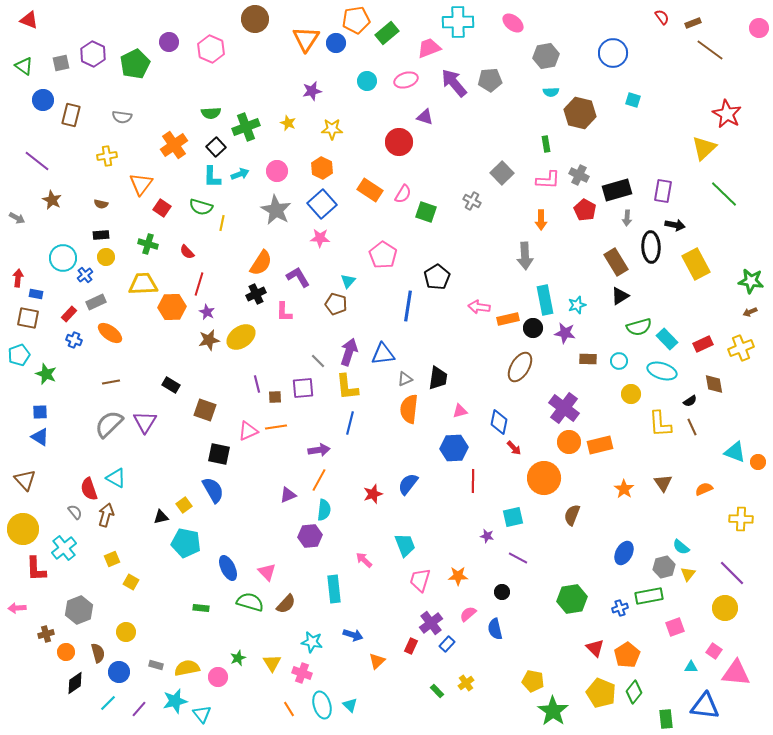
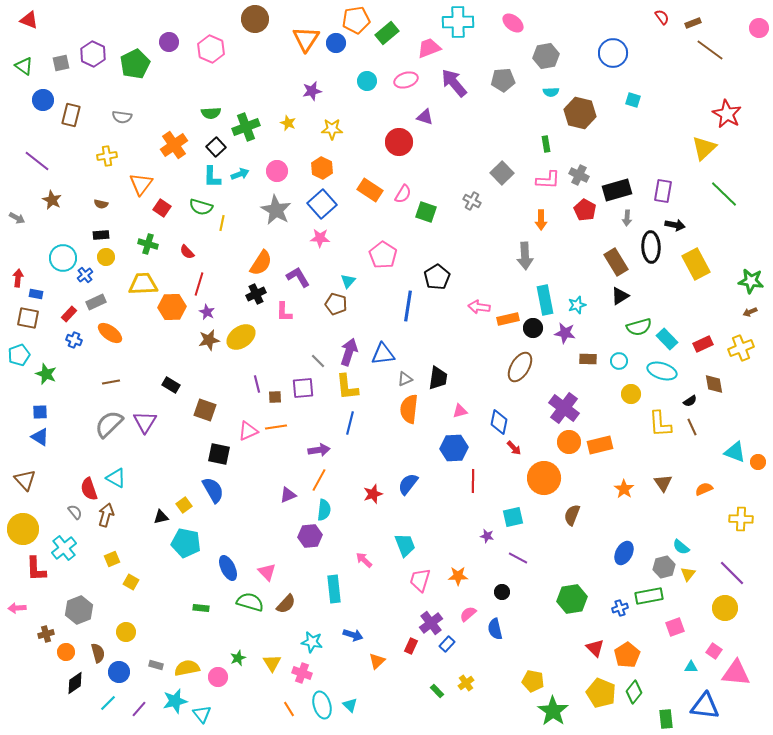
gray pentagon at (490, 80): moved 13 px right
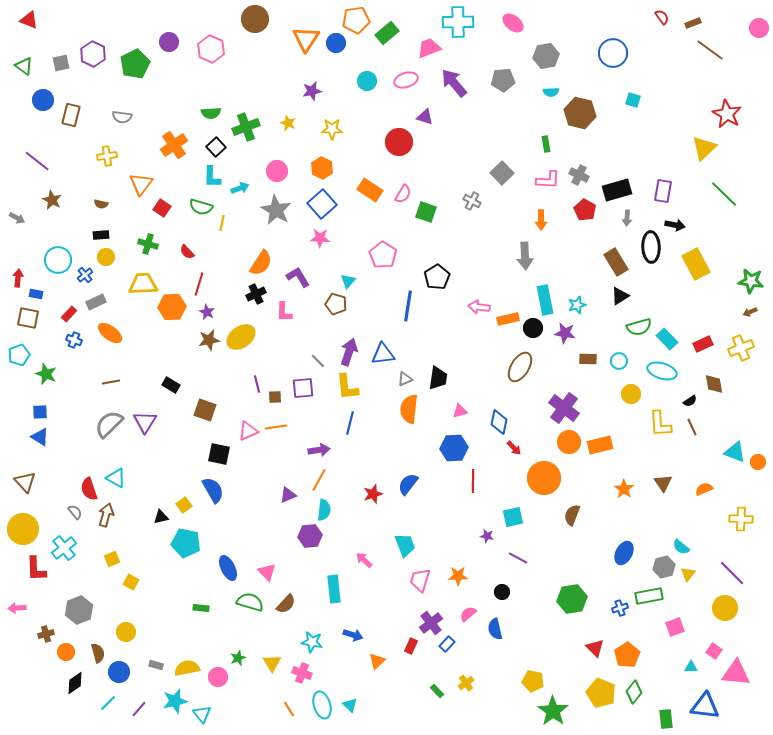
cyan arrow at (240, 174): moved 14 px down
cyan circle at (63, 258): moved 5 px left, 2 px down
brown triangle at (25, 480): moved 2 px down
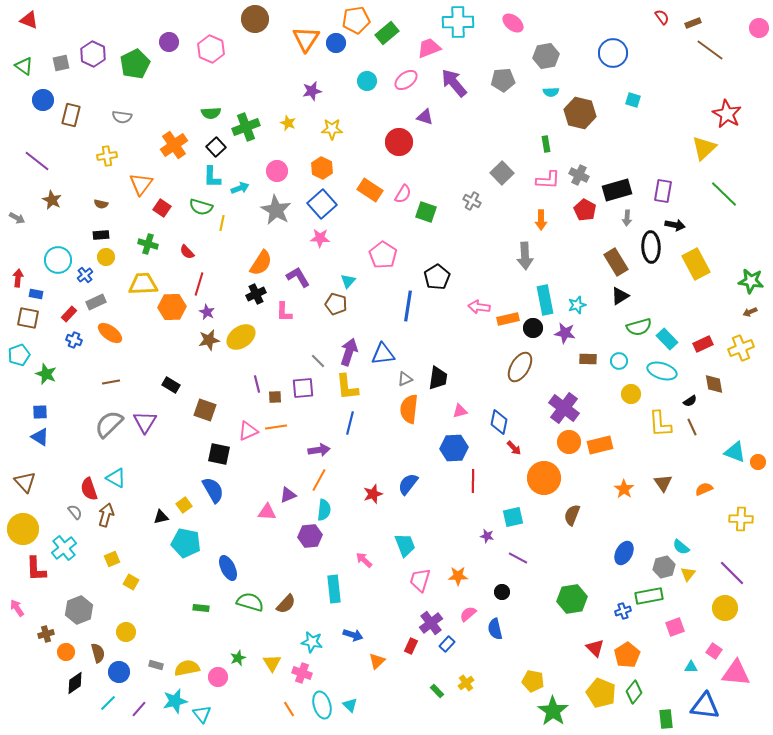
pink ellipse at (406, 80): rotated 20 degrees counterclockwise
pink triangle at (267, 572): moved 60 px up; rotated 42 degrees counterclockwise
pink arrow at (17, 608): rotated 60 degrees clockwise
blue cross at (620, 608): moved 3 px right, 3 px down
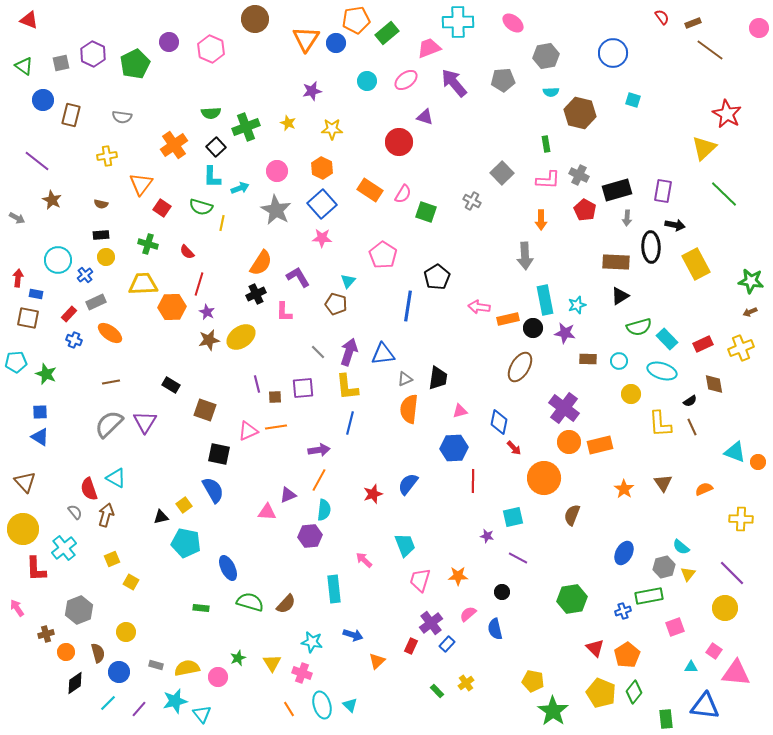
pink star at (320, 238): moved 2 px right
brown rectangle at (616, 262): rotated 56 degrees counterclockwise
cyan pentagon at (19, 355): moved 3 px left, 7 px down; rotated 15 degrees clockwise
gray line at (318, 361): moved 9 px up
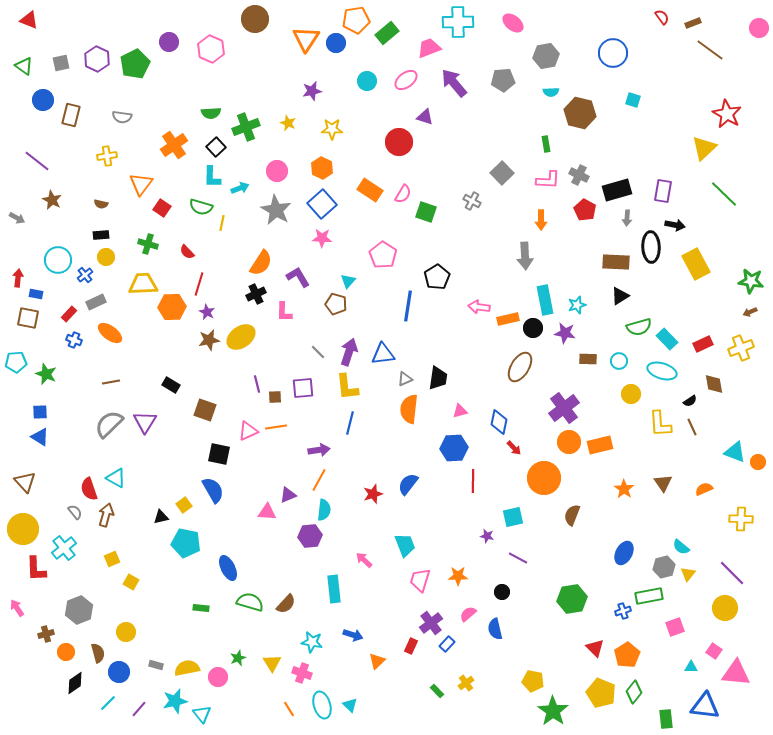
purple hexagon at (93, 54): moved 4 px right, 5 px down
purple cross at (564, 408): rotated 16 degrees clockwise
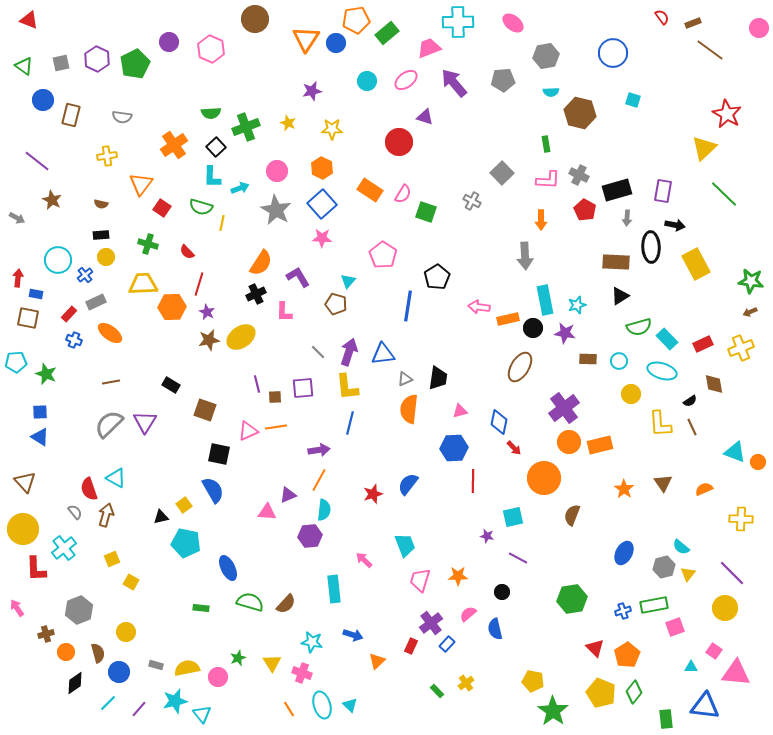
green rectangle at (649, 596): moved 5 px right, 9 px down
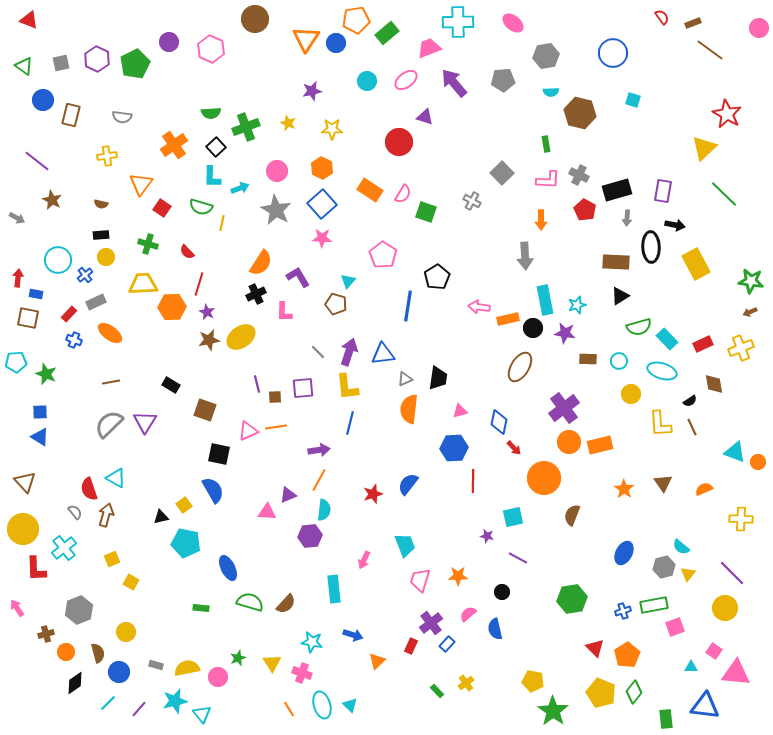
pink arrow at (364, 560): rotated 108 degrees counterclockwise
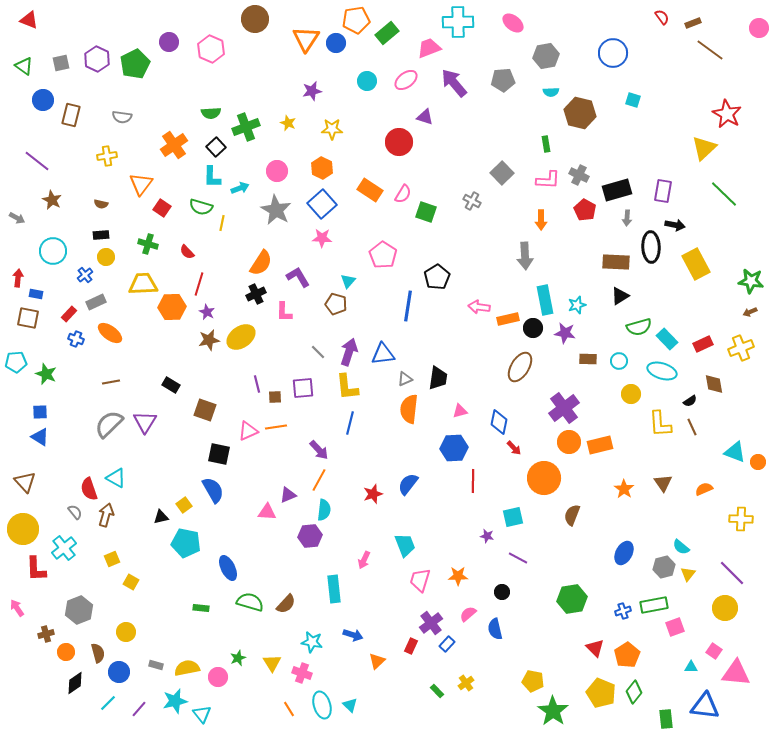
cyan circle at (58, 260): moved 5 px left, 9 px up
blue cross at (74, 340): moved 2 px right, 1 px up
purple arrow at (319, 450): rotated 55 degrees clockwise
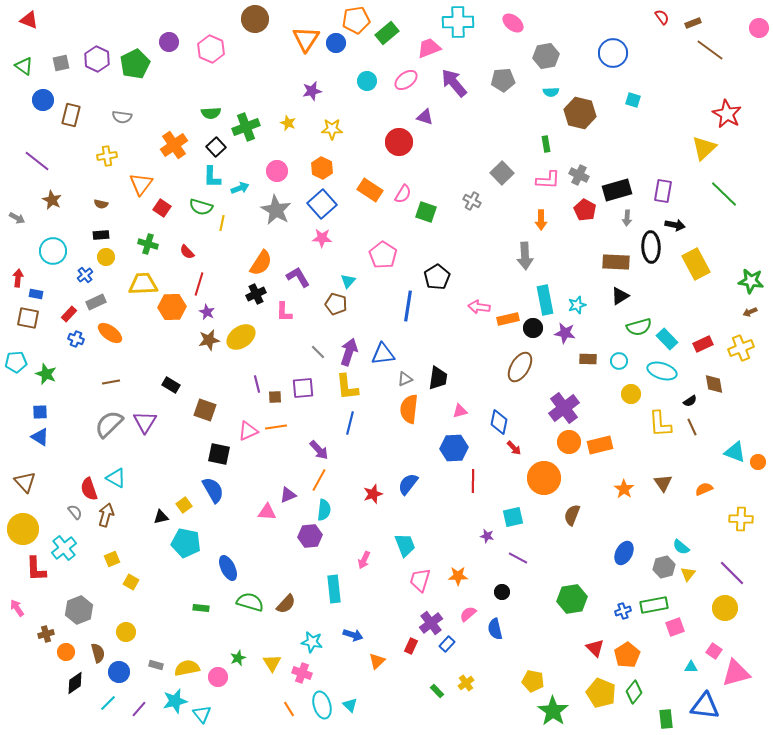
pink triangle at (736, 673): rotated 20 degrees counterclockwise
